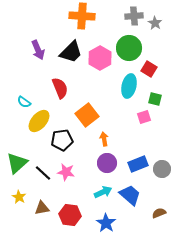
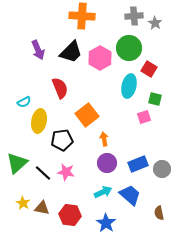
cyan semicircle: rotated 64 degrees counterclockwise
yellow ellipse: rotated 30 degrees counterclockwise
yellow star: moved 4 px right, 6 px down
brown triangle: rotated 21 degrees clockwise
brown semicircle: rotated 80 degrees counterclockwise
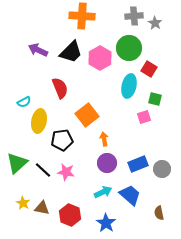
purple arrow: rotated 138 degrees clockwise
black line: moved 3 px up
red hexagon: rotated 15 degrees clockwise
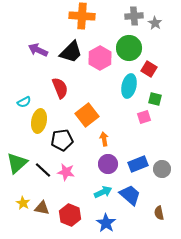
purple circle: moved 1 px right, 1 px down
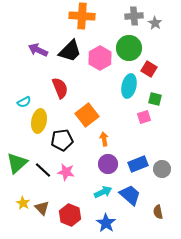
black trapezoid: moved 1 px left, 1 px up
brown triangle: rotated 35 degrees clockwise
brown semicircle: moved 1 px left, 1 px up
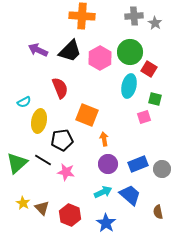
green circle: moved 1 px right, 4 px down
orange square: rotated 30 degrees counterclockwise
black line: moved 10 px up; rotated 12 degrees counterclockwise
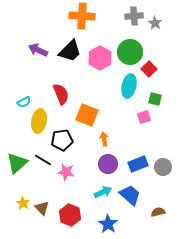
red square: rotated 14 degrees clockwise
red semicircle: moved 1 px right, 6 px down
gray circle: moved 1 px right, 2 px up
brown semicircle: rotated 88 degrees clockwise
blue star: moved 2 px right, 1 px down
